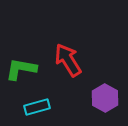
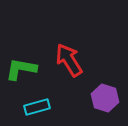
red arrow: moved 1 px right
purple hexagon: rotated 12 degrees counterclockwise
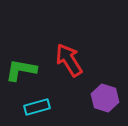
green L-shape: moved 1 px down
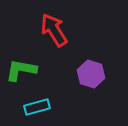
red arrow: moved 15 px left, 30 px up
purple hexagon: moved 14 px left, 24 px up
